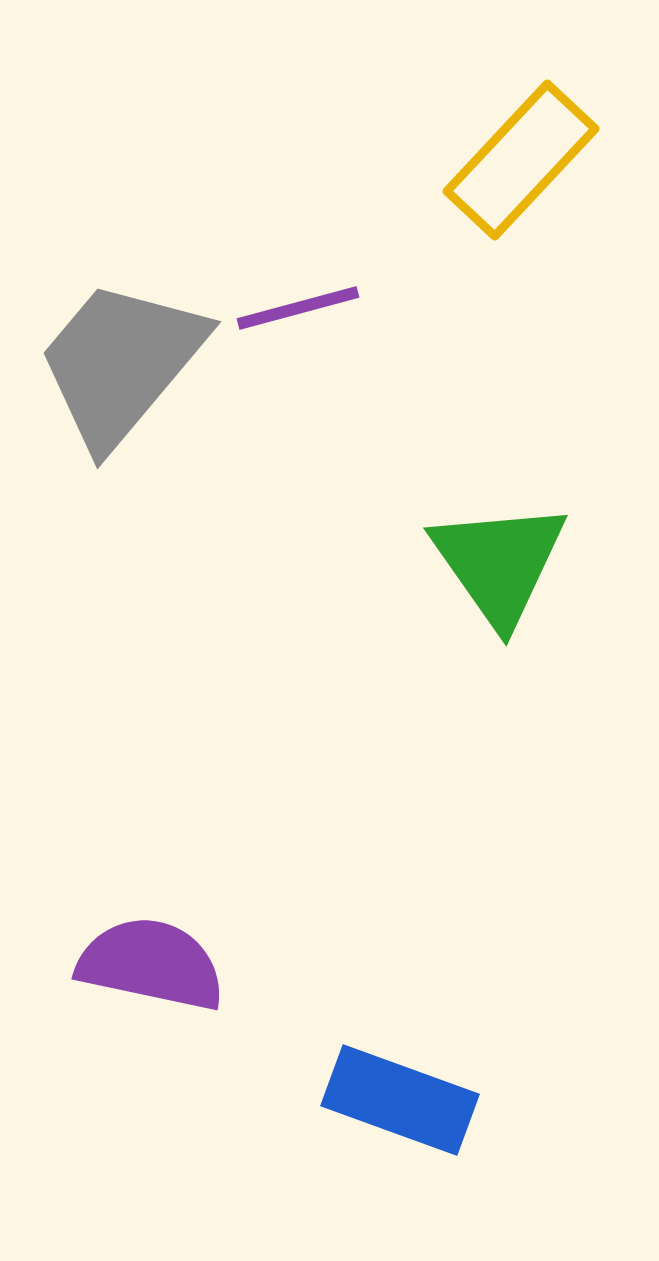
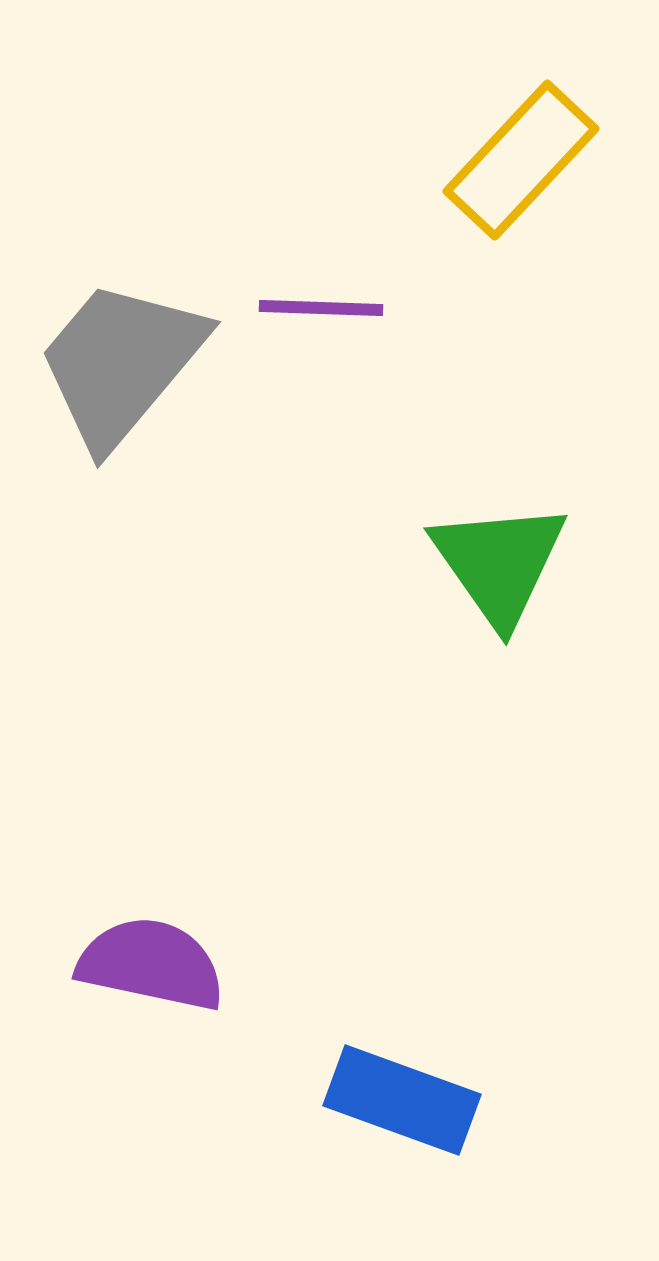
purple line: moved 23 px right; rotated 17 degrees clockwise
blue rectangle: moved 2 px right
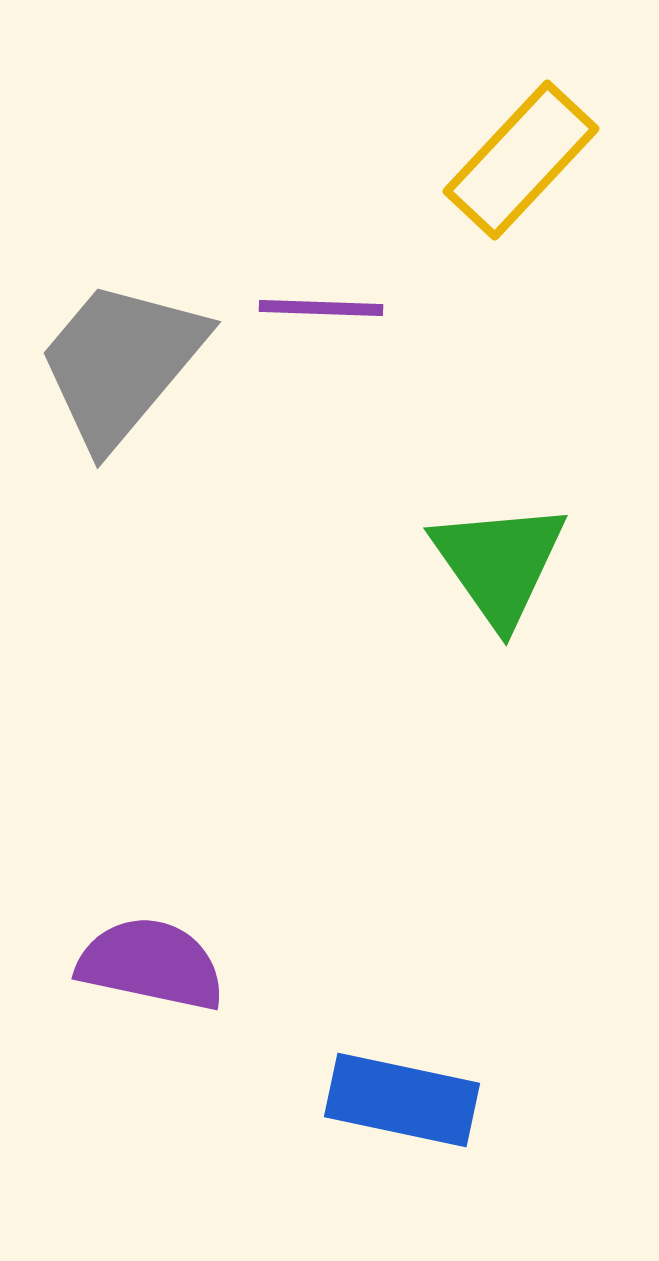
blue rectangle: rotated 8 degrees counterclockwise
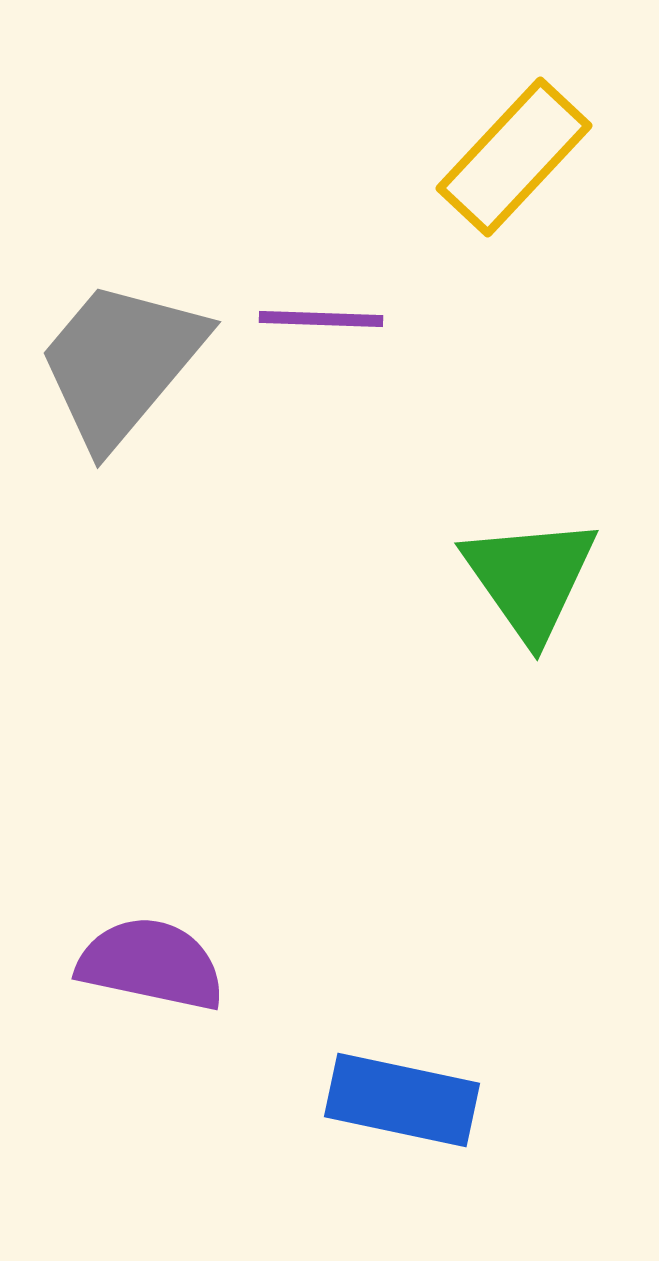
yellow rectangle: moved 7 px left, 3 px up
purple line: moved 11 px down
green triangle: moved 31 px right, 15 px down
